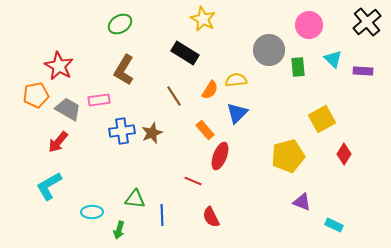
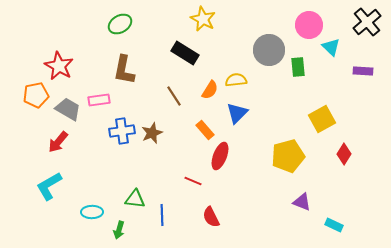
cyan triangle: moved 2 px left, 12 px up
brown L-shape: rotated 20 degrees counterclockwise
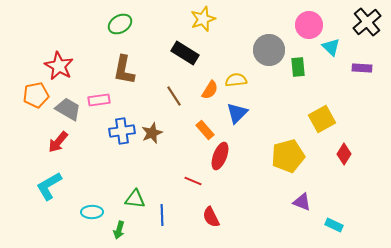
yellow star: rotated 25 degrees clockwise
purple rectangle: moved 1 px left, 3 px up
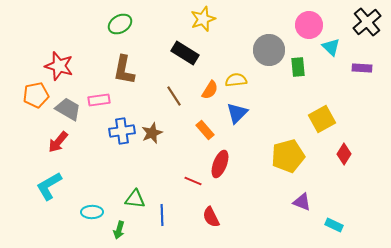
red star: rotated 12 degrees counterclockwise
red ellipse: moved 8 px down
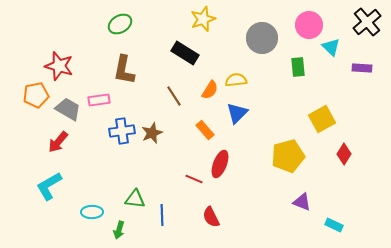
gray circle: moved 7 px left, 12 px up
red line: moved 1 px right, 2 px up
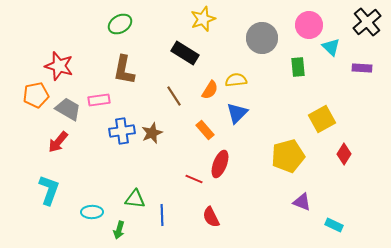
cyan L-shape: moved 4 px down; rotated 140 degrees clockwise
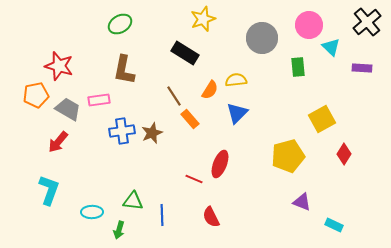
orange rectangle: moved 15 px left, 11 px up
green triangle: moved 2 px left, 2 px down
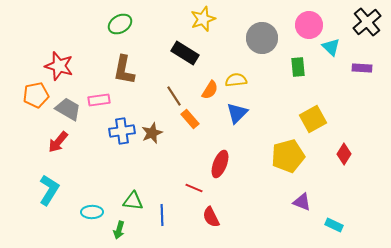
yellow square: moved 9 px left
red line: moved 9 px down
cyan L-shape: rotated 12 degrees clockwise
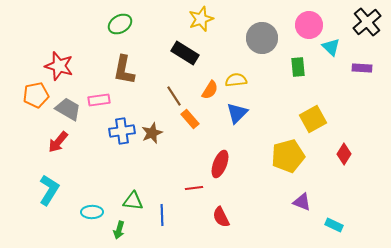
yellow star: moved 2 px left
red line: rotated 30 degrees counterclockwise
red semicircle: moved 10 px right
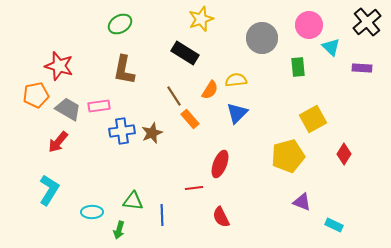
pink rectangle: moved 6 px down
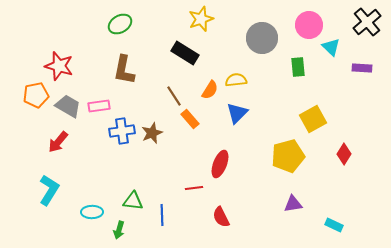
gray trapezoid: moved 3 px up
purple triangle: moved 9 px left, 2 px down; rotated 30 degrees counterclockwise
